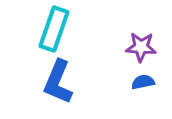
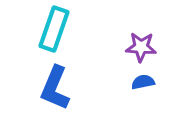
blue L-shape: moved 3 px left, 6 px down
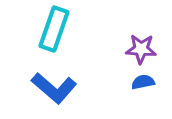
purple star: moved 2 px down
blue L-shape: moved 1 px left; rotated 72 degrees counterclockwise
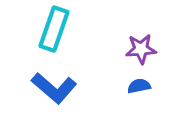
purple star: rotated 8 degrees counterclockwise
blue semicircle: moved 4 px left, 4 px down
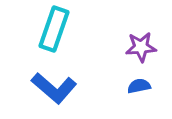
purple star: moved 2 px up
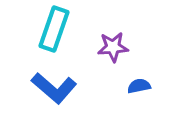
purple star: moved 28 px left
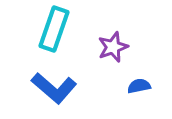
purple star: rotated 16 degrees counterclockwise
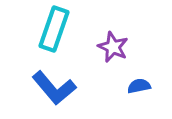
purple star: rotated 28 degrees counterclockwise
blue L-shape: rotated 9 degrees clockwise
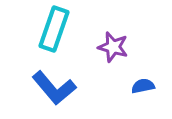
purple star: rotated 8 degrees counterclockwise
blue semicircle: moved 4 px right
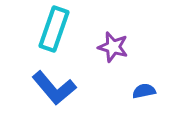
blue semicircle: moved 1 px right, 5 px down
